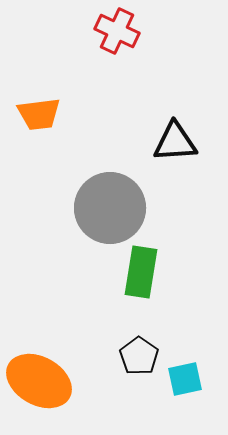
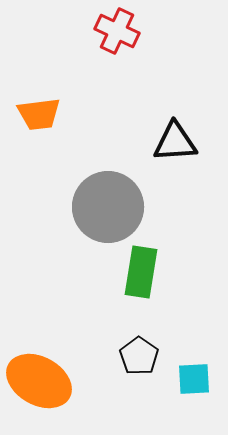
gray circle: moved 2 px left, 1 px up
cyan square: moved 9 px right; rotated 9 degrees clockwise
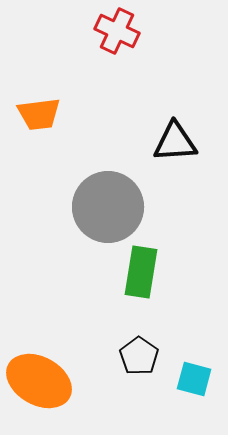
cyan square: rotated 18 degrees clockwise
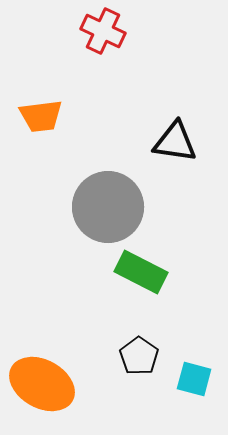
red cross: moved 14 px left
orange trapezoid: moved 2 px right, 2 px down
black triangle: rotated 12 degrees clockwise
green rectangle: rotated 72 degrees counterclockwise
orange ellipse: moved 3 px right, 3 px down
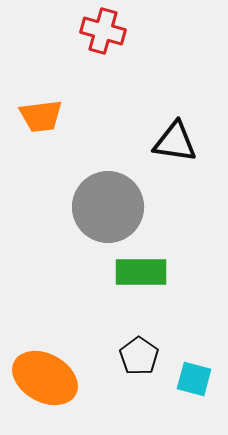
red cross: rotated 9 degrees counterclockwise
green rectangle: rotated 27 degrees counterclockwise
orange ellipse: moved 3 px right, 6 px up
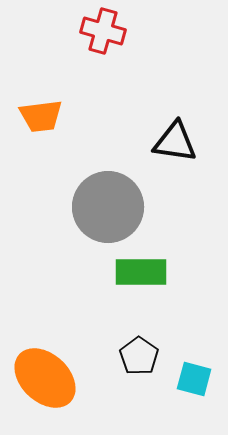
orange ellipse: rotated 14 degrees clockwise
